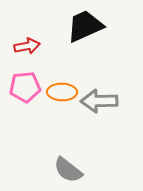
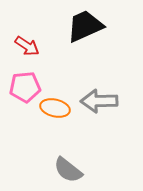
red arrow: rotated 45 degrees clockwise
orange ellipse: moved 7 px left, 16 px down; rotated 12 degrees clockwise
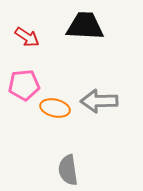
black trapezoid: rotated 27 degrees clockwise
red arrow: moved 9 px up
pink pentagon: moved 1 px left, 2 px up
gray semicircle: rotated 44 degrees clockwise
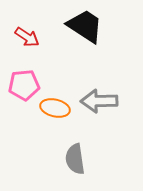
black trapezoid: rotated 30 degrees clockwise
gray semicircle: moved 7 px right, 11 px up
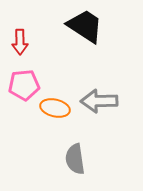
red arrow: moved 7 px left, 5 px down; rotated 55 degrees clockwise
